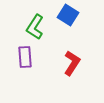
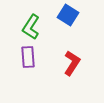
green L-shape: moved 4 px left
purple rectangle: moved 3 px right
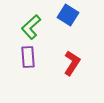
green L-shape: rotated 15 degrees clockwise
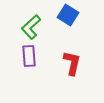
purple rectangle: moved 1 px right, 1 px up
red L-shape: rotated 20 degrees counterclockwise
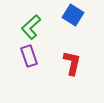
blue square: moved 5 px right
purple rectangle: rotated 15 degrees counterclockwise
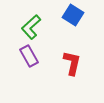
purple rectangle: rotated 10 degrees counterclockwise
